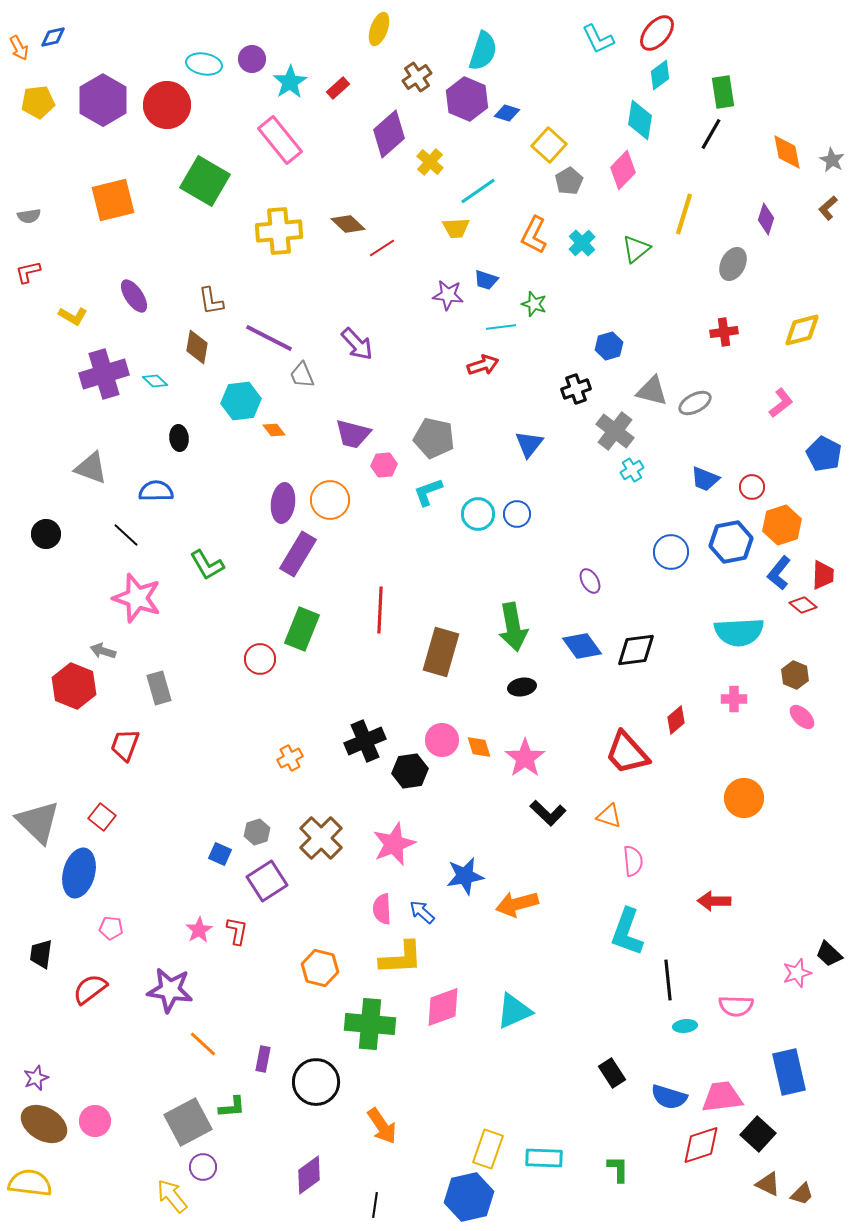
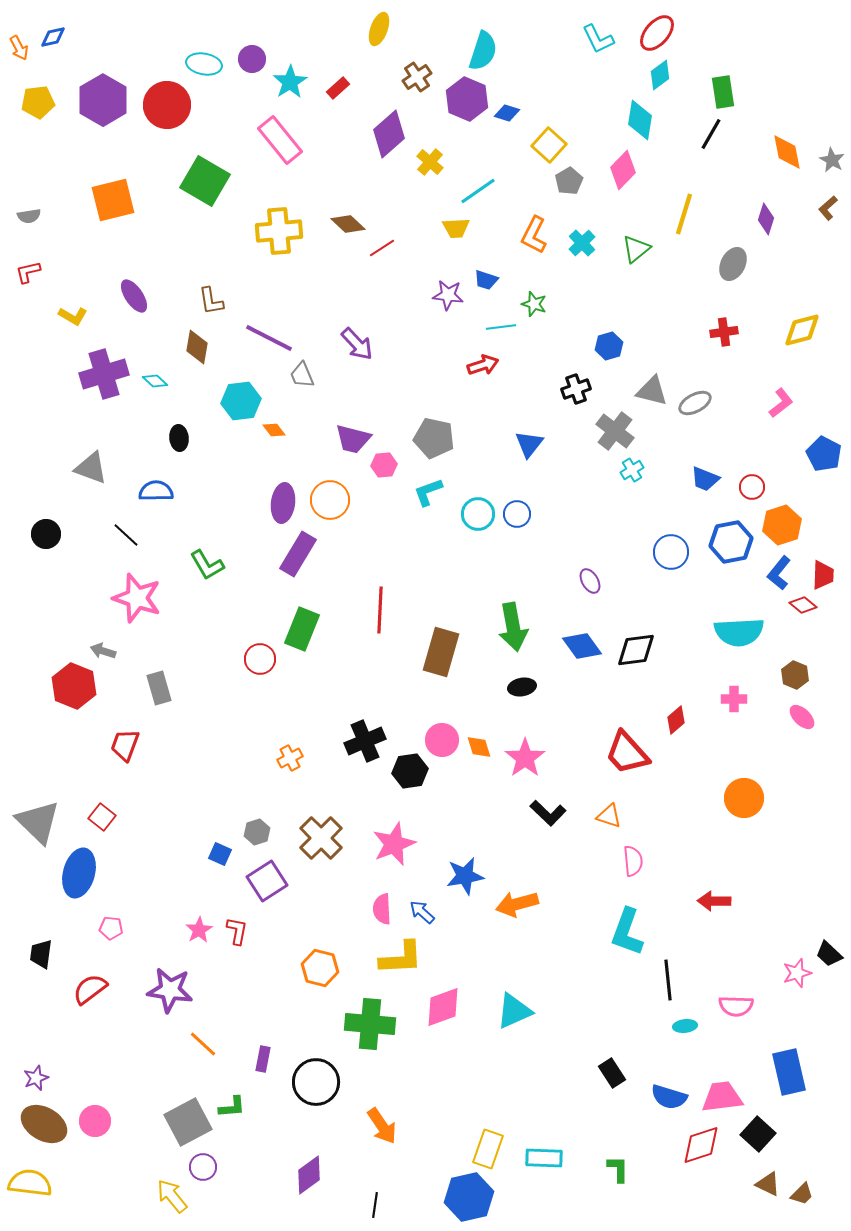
purple trapezoid at (353, 434): moved 5 px down
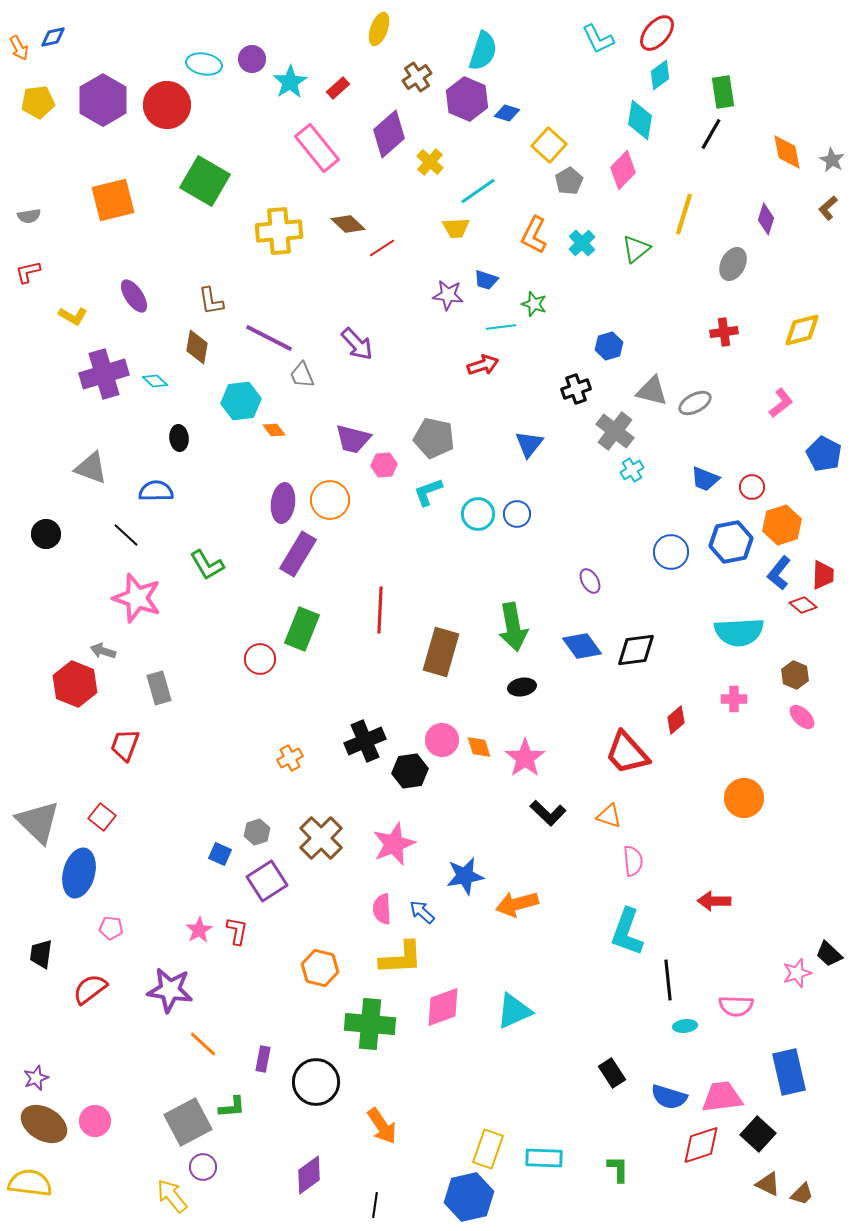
pink rectangle at (280, 140): moved 37 px right, 8 px down
red hexagon at (74, 686): moved 1 px right, 2 px up
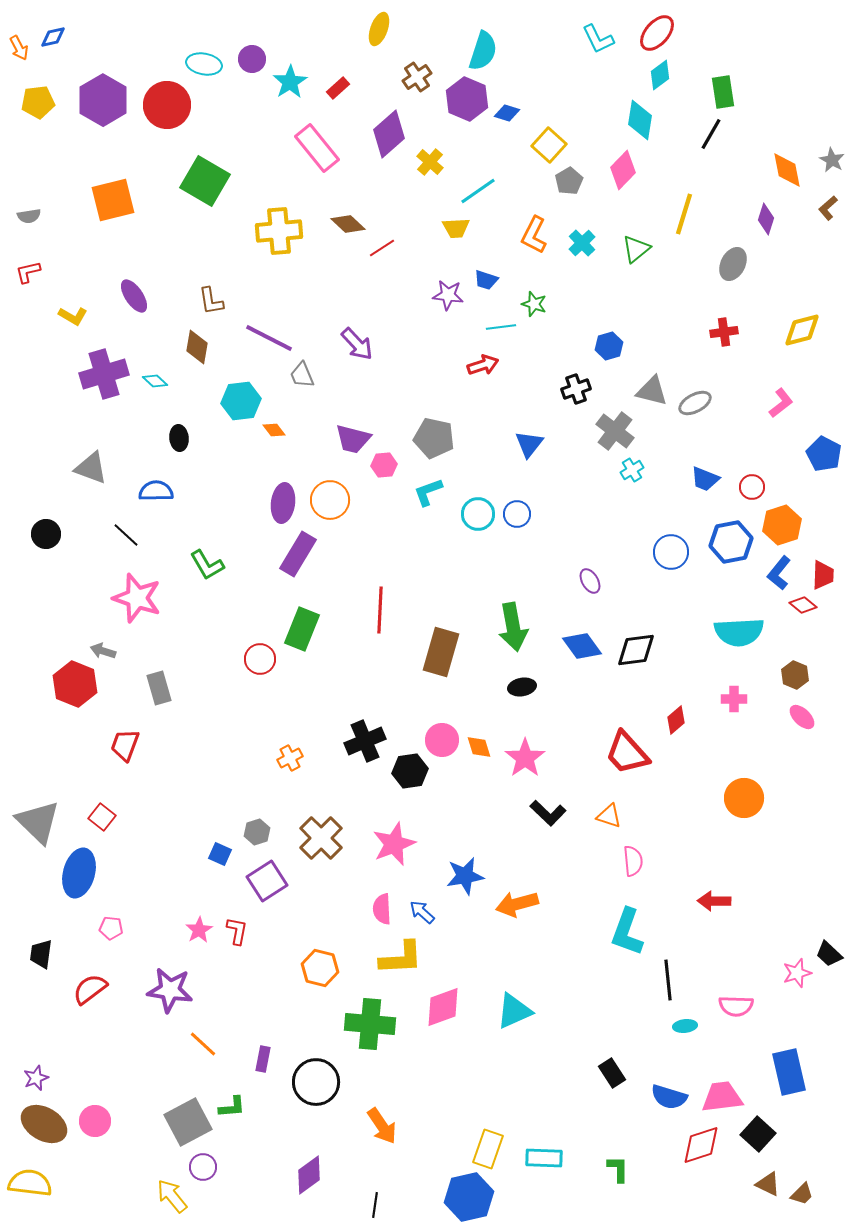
orange diamond at (787, 152): moved 18 px down
